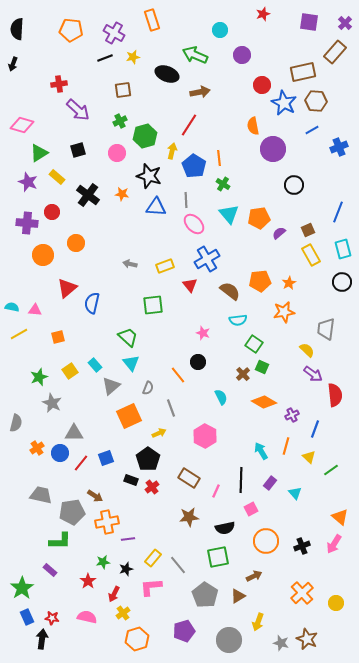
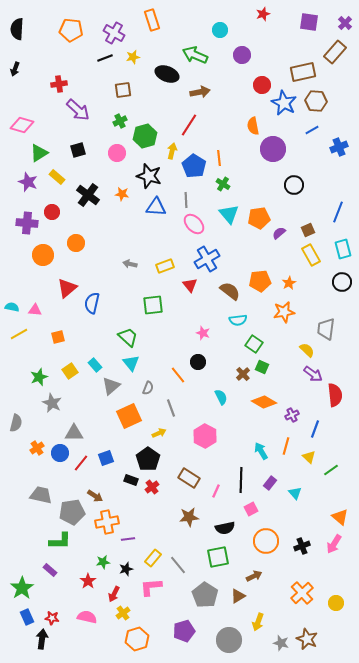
black arrow at (13, 64): moved 2 px right, 5 px down
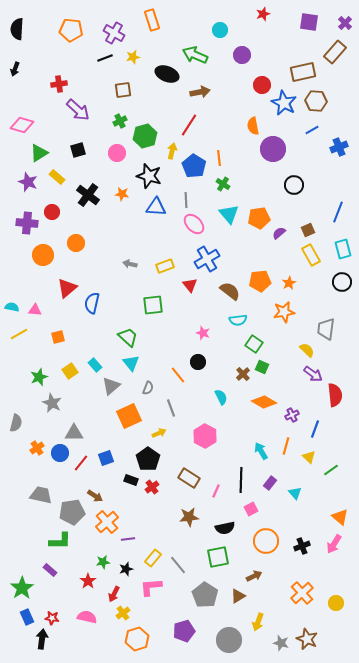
orange cross at (107, 522): rotated 30 degrees counterclockwise
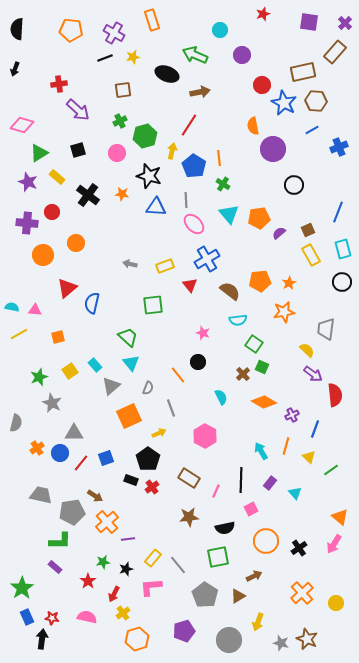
black cross at (302, 546): moved 3 px left, 2 px down; rotated 14 degrees counterclockwise
purple rectangle at (50, 570): moved 5 px right, 3 px up
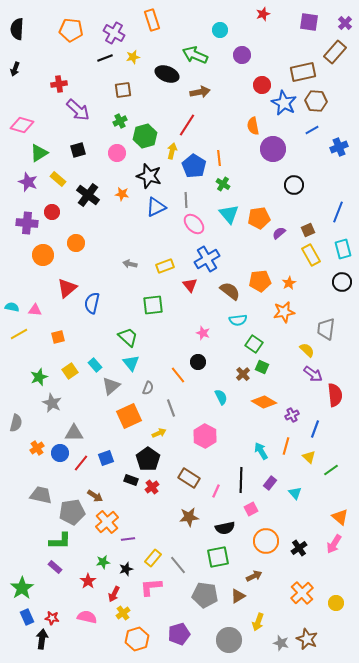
red line at (189, 125): moved 2 px left
yellow rectangle at (57, 177): moved 1 px right, 2 px down
blue triangle at (156, 207): rotated 30 degrees counterclockwise
gray pentagon at (205, 595): rotated 25 degrees counterclockwise
purple pentagon at (184, 631): moved 5 px left, 3 px down
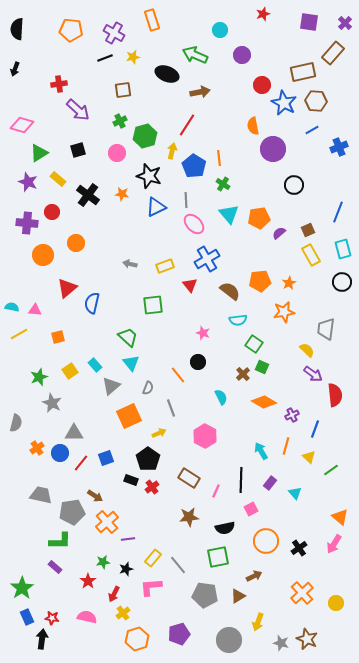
brown rectangle at (335, 52): moved 2 px left, 1 px down
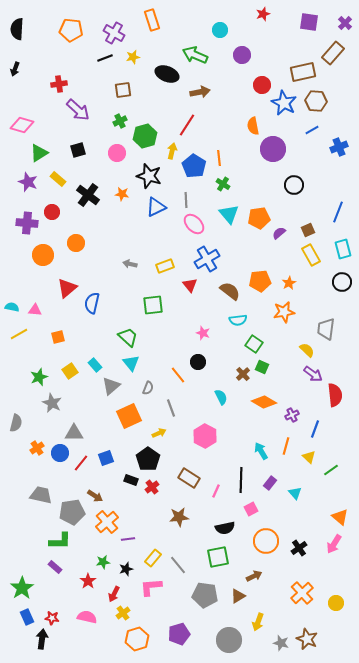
brown star at (189, 517): moved 10 px left
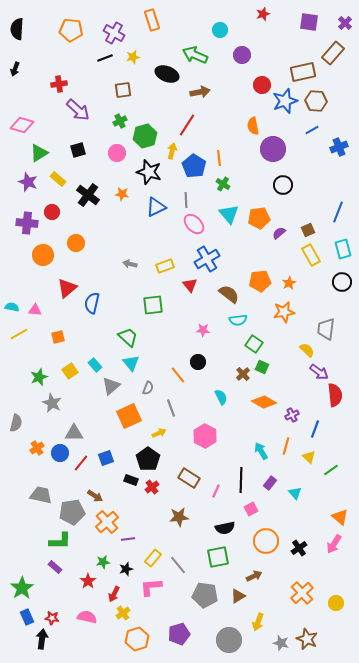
blue star at (284, 103): moved 1 px right, 2 px up; rotated 25 degrees clockwise
black star at (149, 176): moved 4 px up
black circle at (294, 185): moved 11 px left
brown semicircle at (230, 291): moved 1 px left, 3 px down
pink star at (203, 333): moved 3 px up; rotated 16 degrees counterclockwise
purple arrow at (313, 374): moved 6 px right, 2 px up
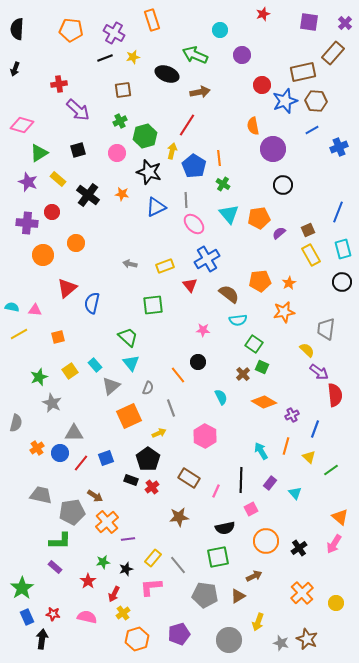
red star at (52, 618): moved 1 px right, 4 px up
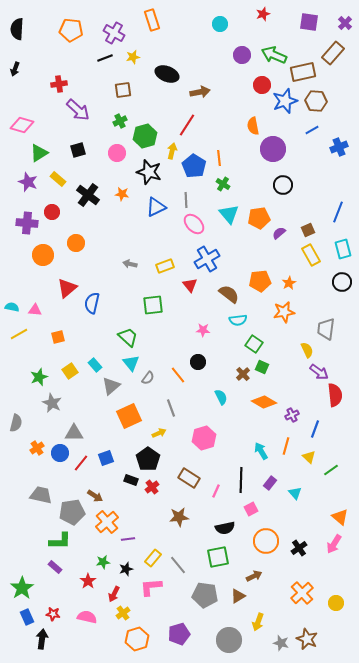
cyan circle at (220, 30): moved 6 px up
green arrow at (195, 55): moved 79 px right
yellow semicircle at (307, 350): rotated 21 degrees clockwise
gray semicircle at (148, 388): moved 10 px up; rotated 16 degrees clockwise
pink hexagon at (205, 436): moved 1 px left, 2 px down; rotated 15 degrees clockwise
